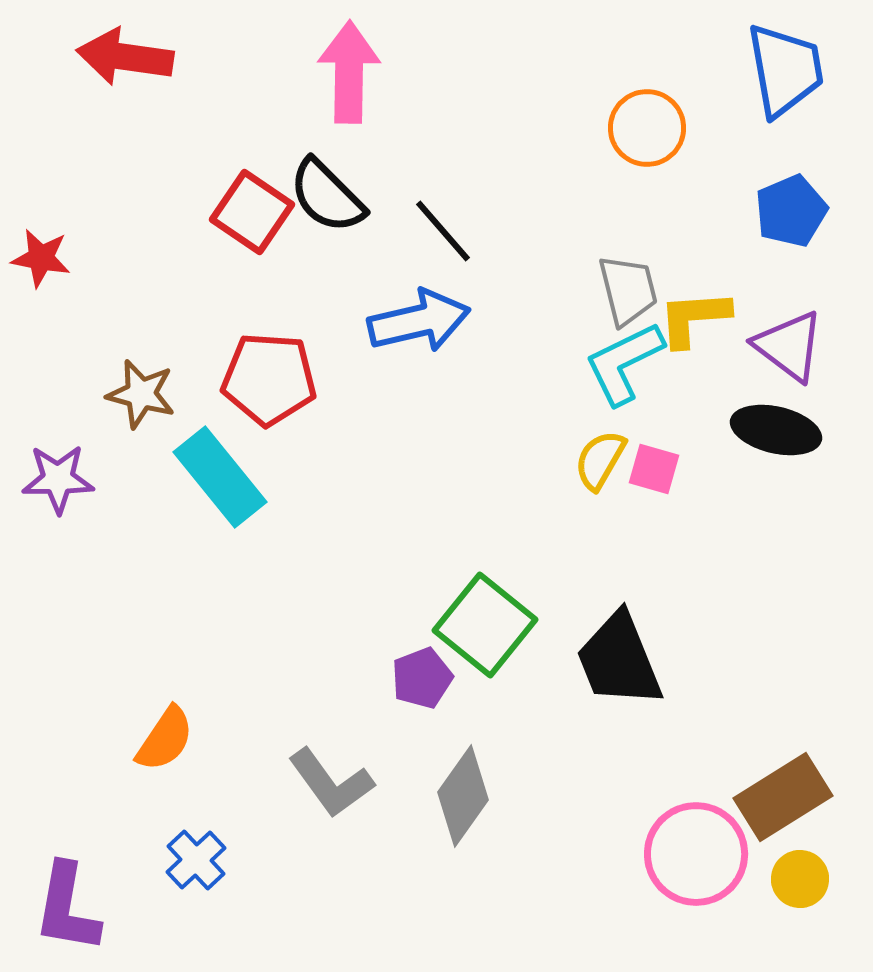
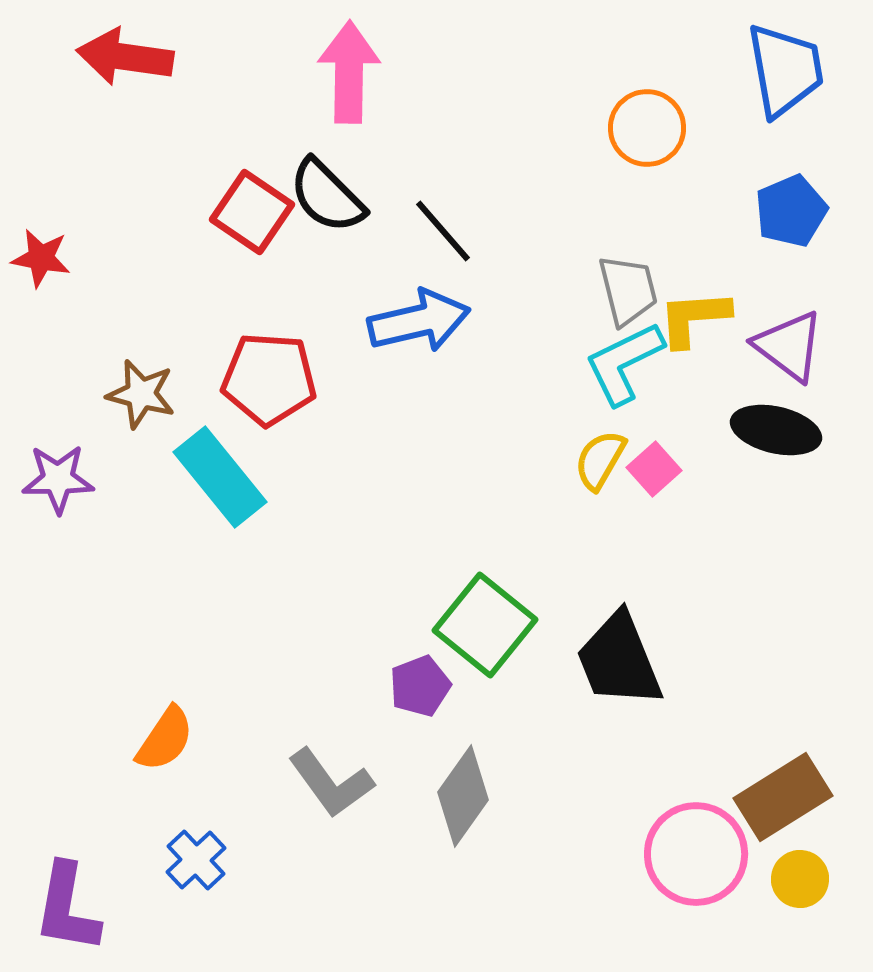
pink square: rotated 32 degrees clockwise
purple pentagon: moved 2 px left, 8 px down
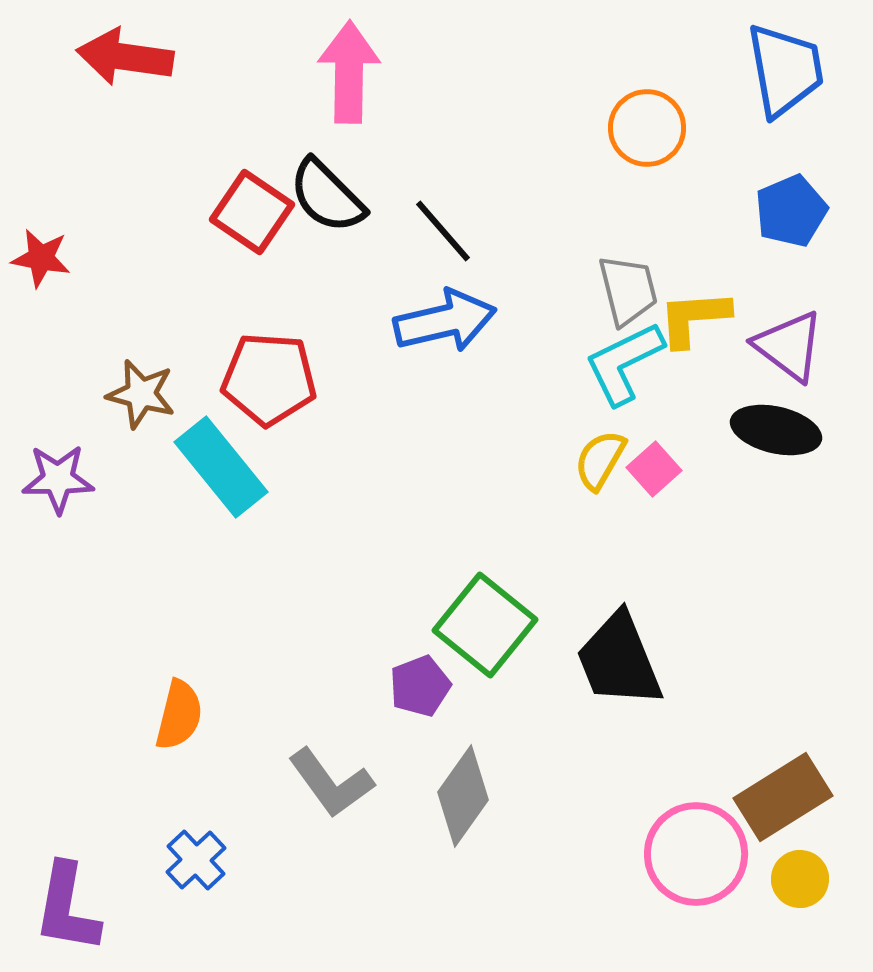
blue arrow: moved 26 px right
cyan rectangle: moved 1 px right, 10 px up
orange semicircle: moved 14 px right, 24 px up; rotated 20 degrees counterclockwise
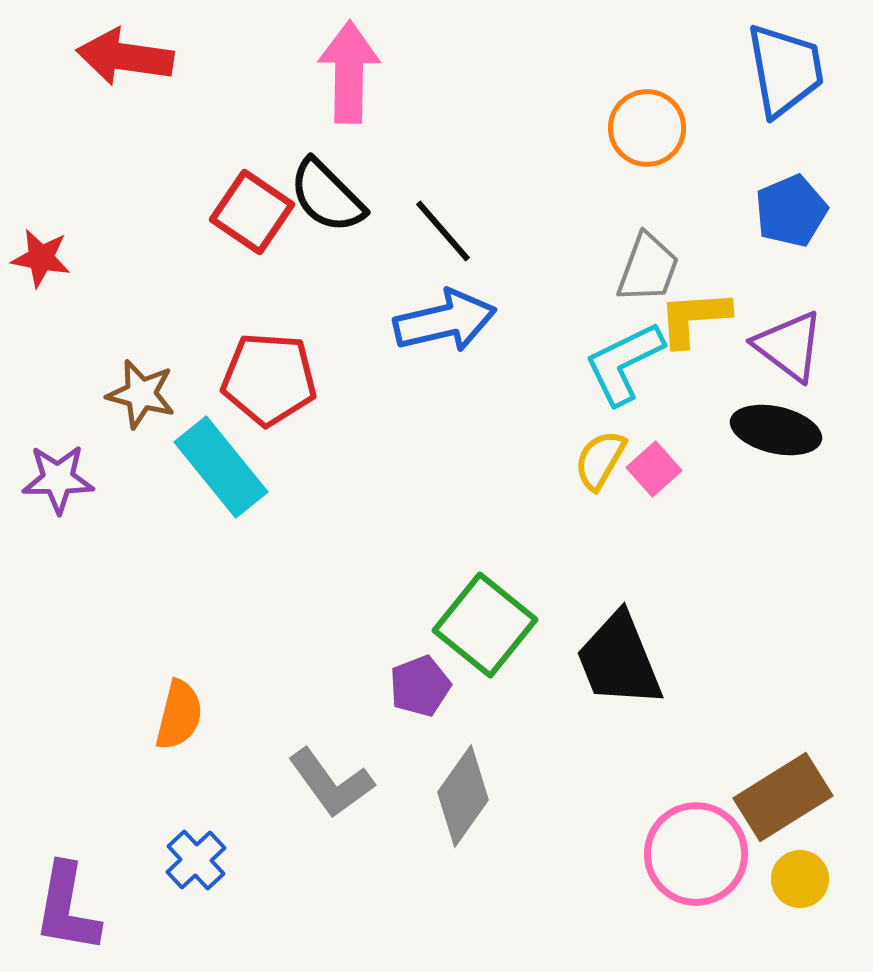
gray trapezoid: moved 20 px right, 22 px up; rotated 34 degrees clockwise
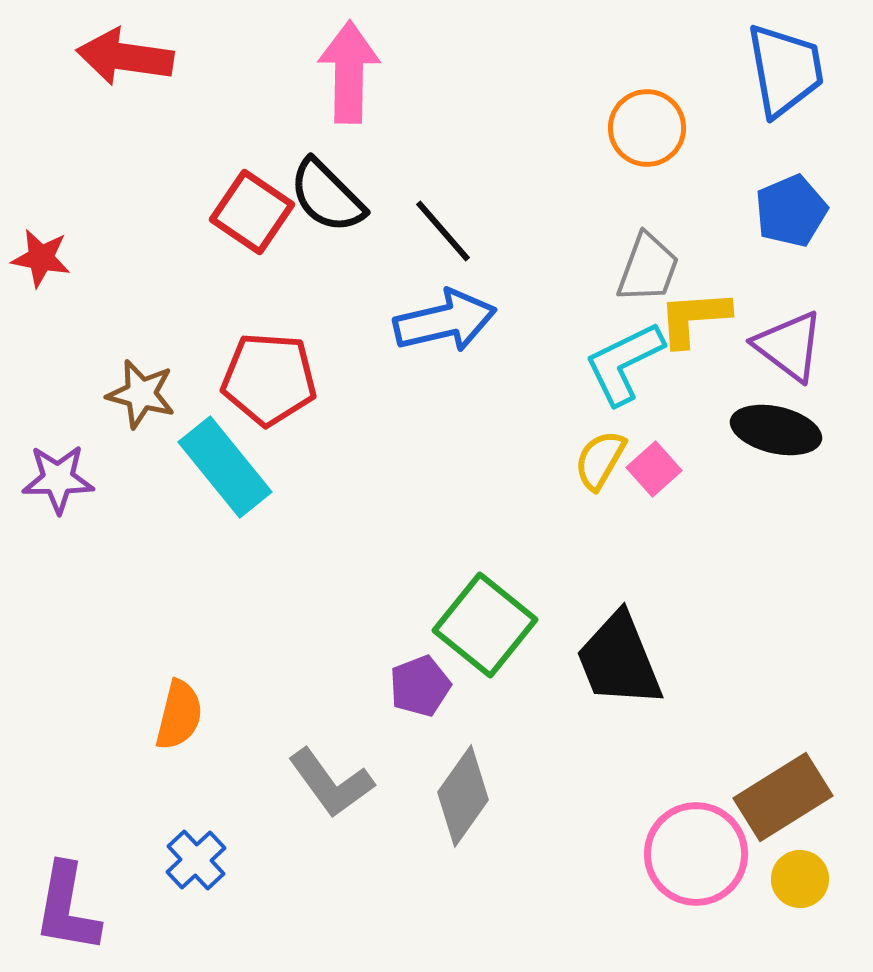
cyan rectangle: moved 4 px right
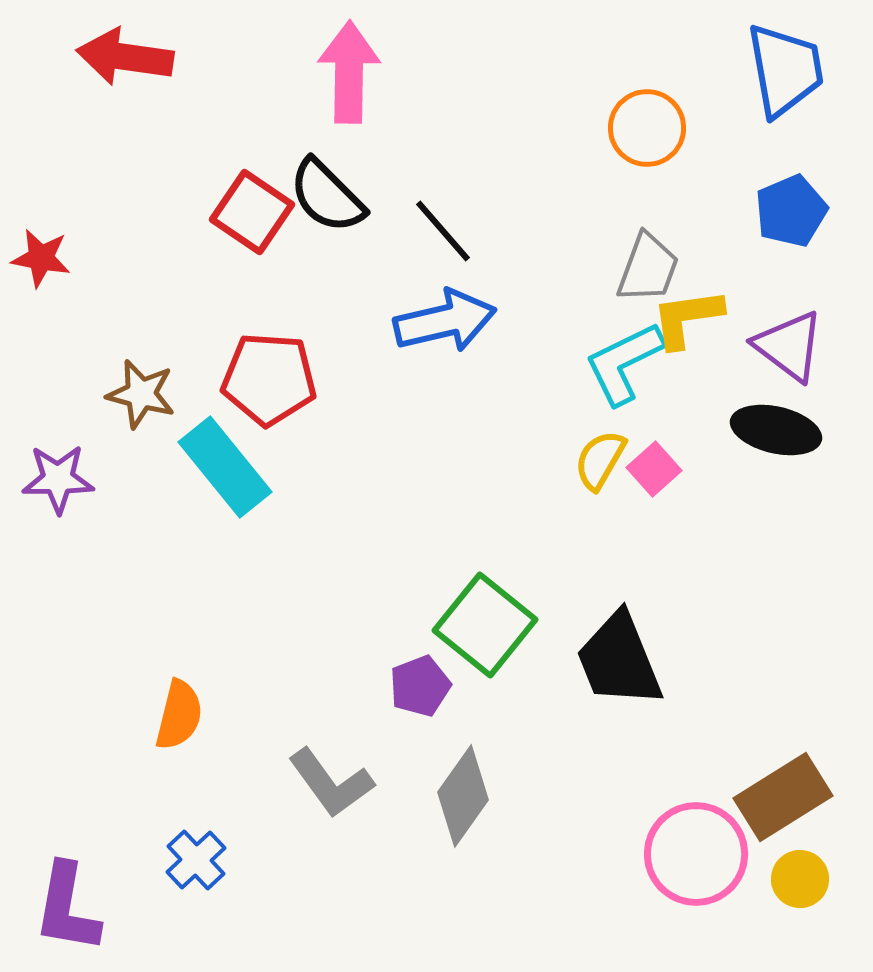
yellow L-shape: moved 7 px left; rotated 4 degrees counterclockwise
